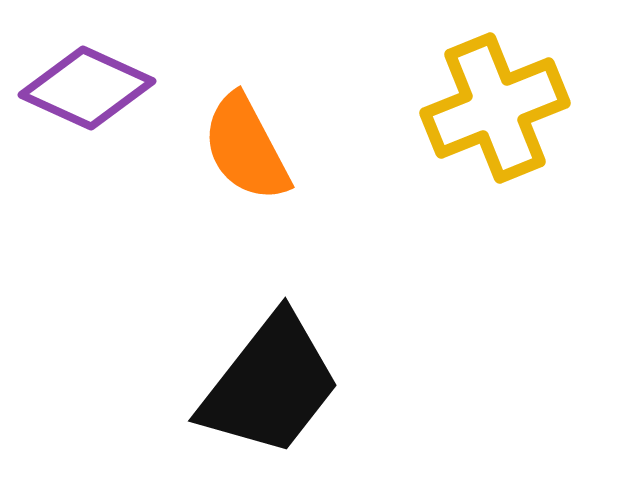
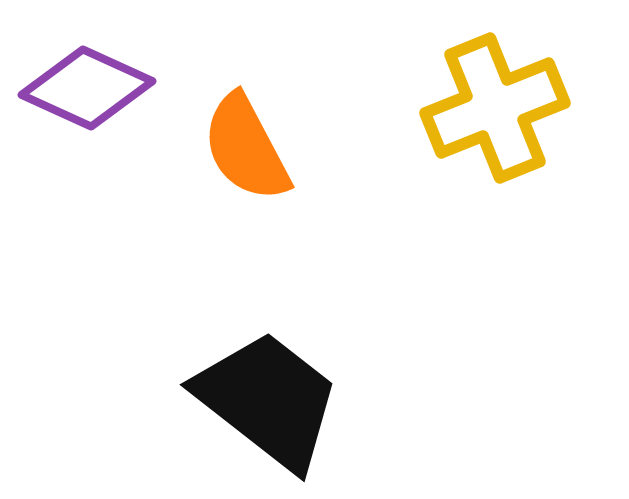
black trapezoid: moved 2 px left, 15 px down; rotated 90 degrees counterclockwise
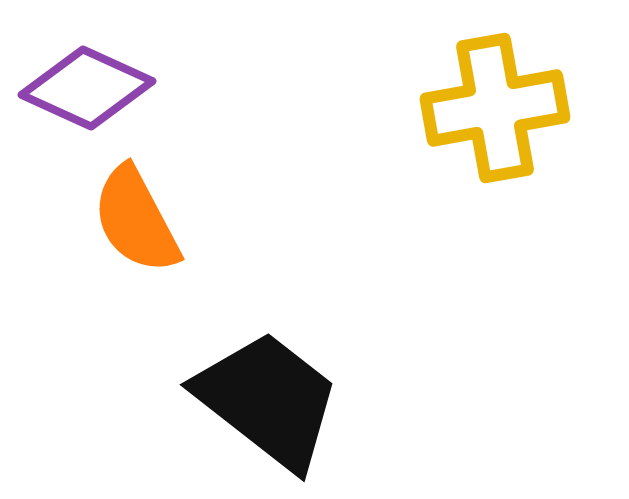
yellow cross: rotated 12 degrees clockwise
orange semicircle: moved 110 px left, 72 px down
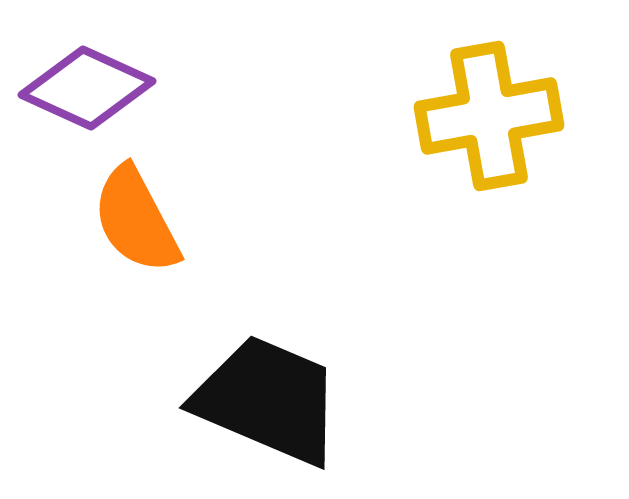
yellow cross: moved 6 px left, 8 px down
black trapezoid: rotated 15 degrees counterclockwise
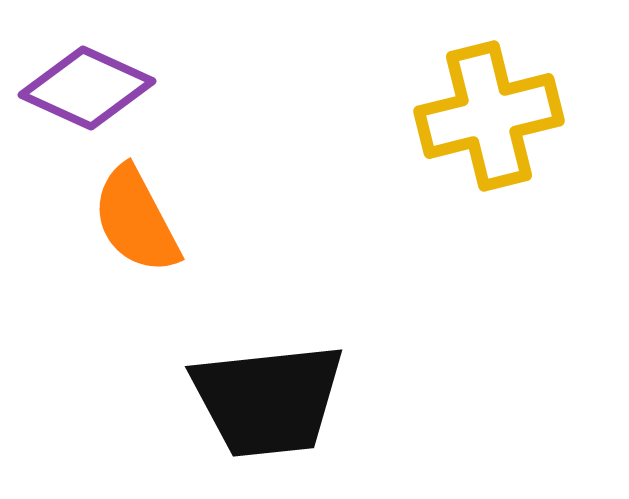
yellow cross: rotated 4 degrees counterclockwise
black trapezoid: rotated 151 degrees clockwise
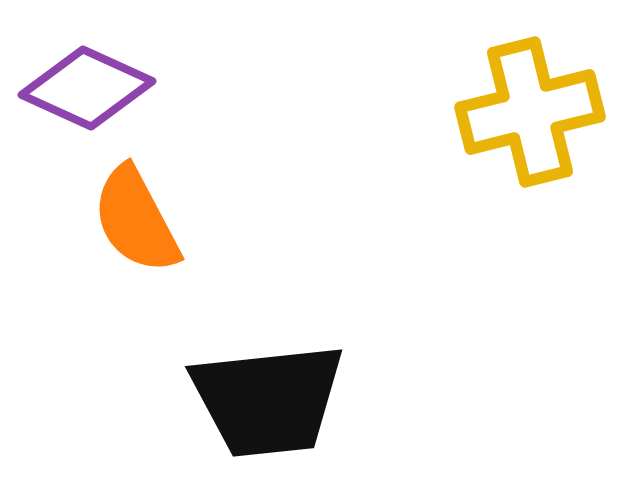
yellow cross: moved 41 px right, 4 px up
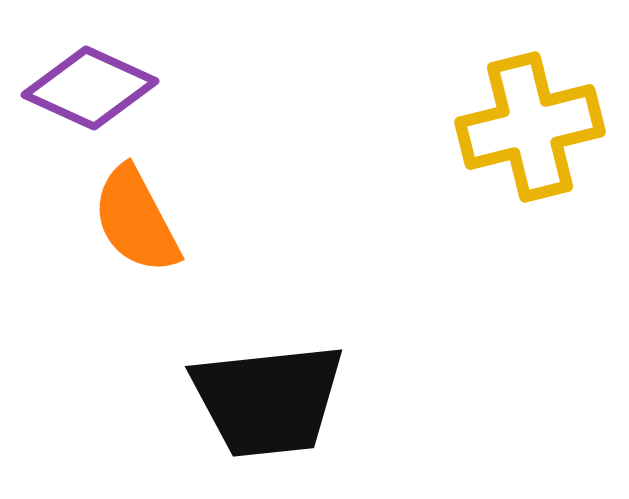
purple diamond: moved 3 px right
yellow cross: moved 15 px down
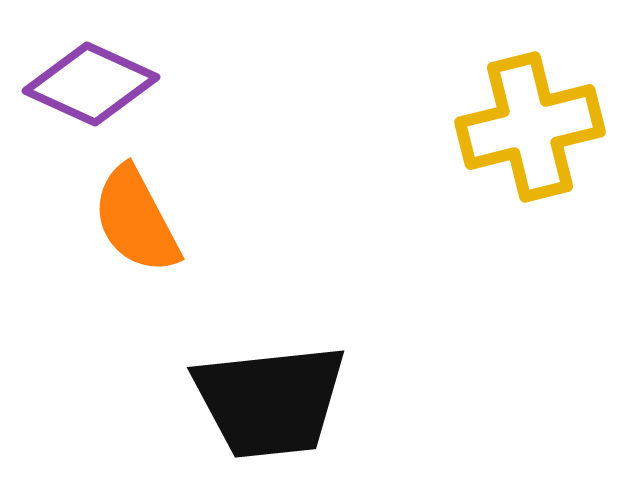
purple diamond: moved 1 px right, 4 px up
black trapezoid: moved 2 px right, 1 px down
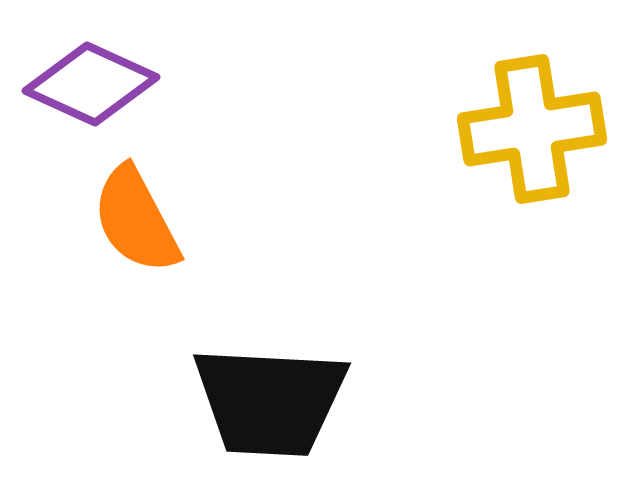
yellow cross: moved 2 px right, 2 px down; rotated 5 degrees clockwise
black trapezoid: rotated 9 degrees clockwise
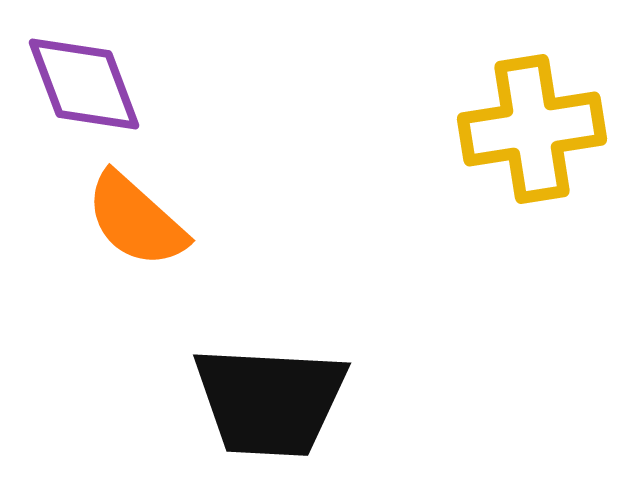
purple diamond: moved 7 px left; rotated 45 degrees clockwise
orange semicircle: rotated 20 degrees counterclockwise
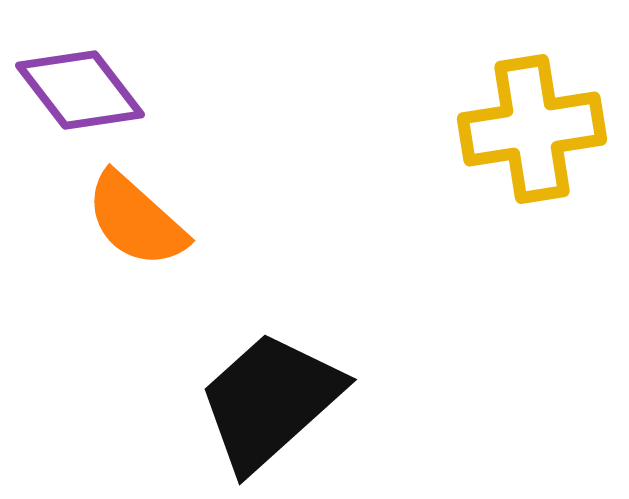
purple diamond: moved 4 px left, 6 px down; rotated 17 degrees counterclockwise
black trapezoid: rotated 135 degrees clockwise
